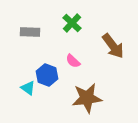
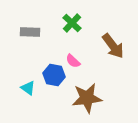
blue hexagon: moved 7 px right; rotated 10 degrees counterclockwise
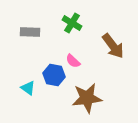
green cross: rotated 12 degrees counterclockwise
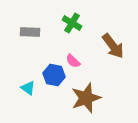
brown star: moved 1 px left; rotated 12 degrees counterclockwise
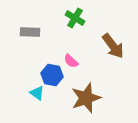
green cross: moved 3 px right, 5 px up
pink semicircle: moved 2 px left
blue hexagon: moved 2 px left
cyan triangle: moved 9 px right, 5 px down
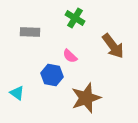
pink semicircle: moved 1 px left, 5 px up
cyan triangle: moved 20 px left
